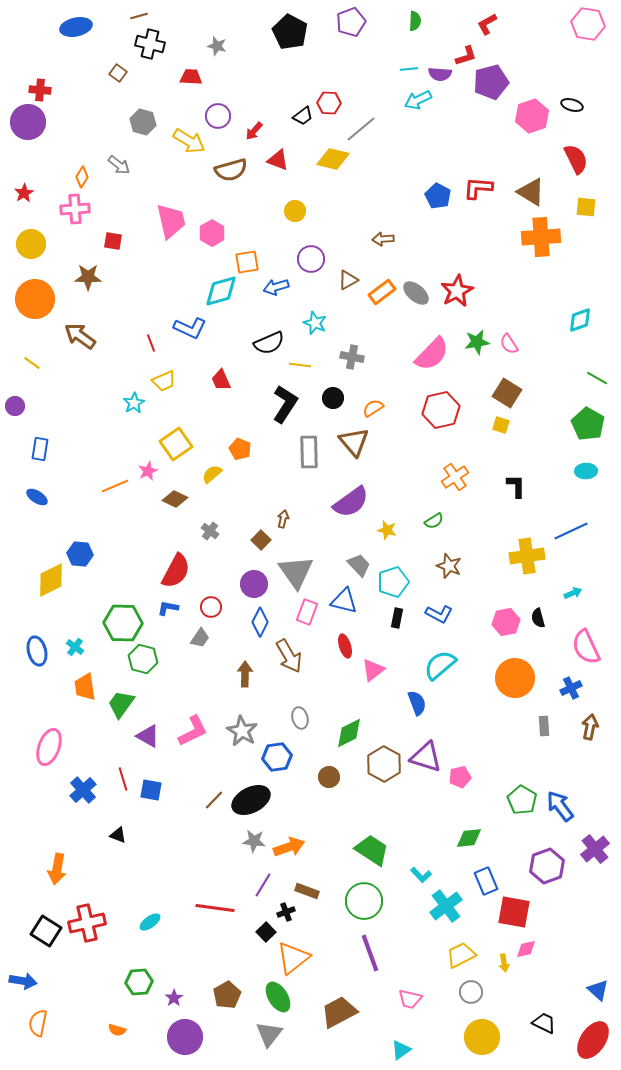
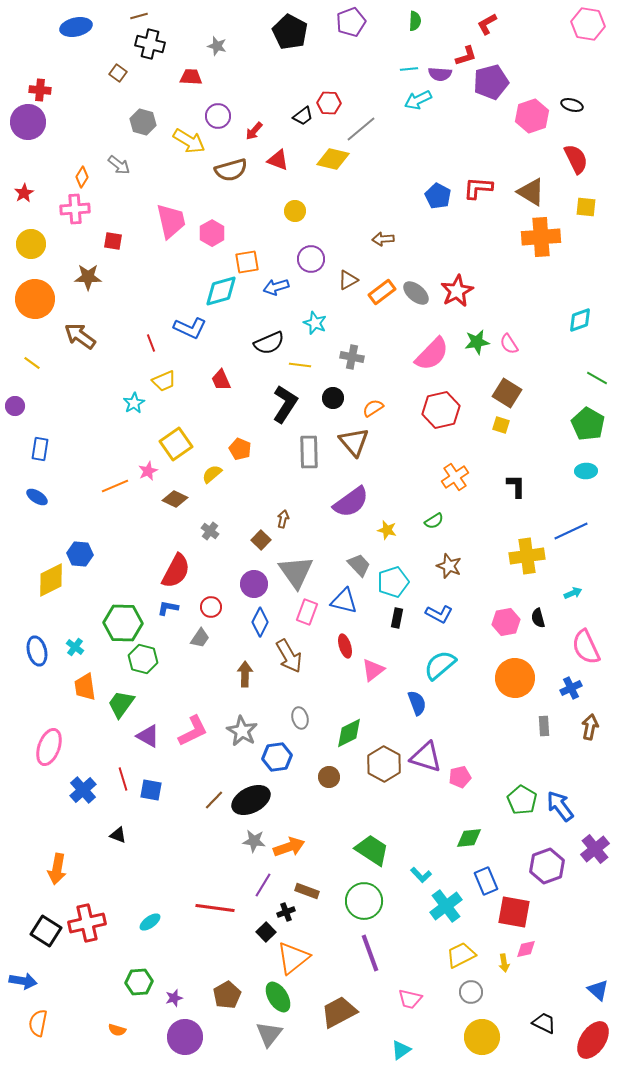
purple star at (174, 998): rotated 18 degrees clockwise
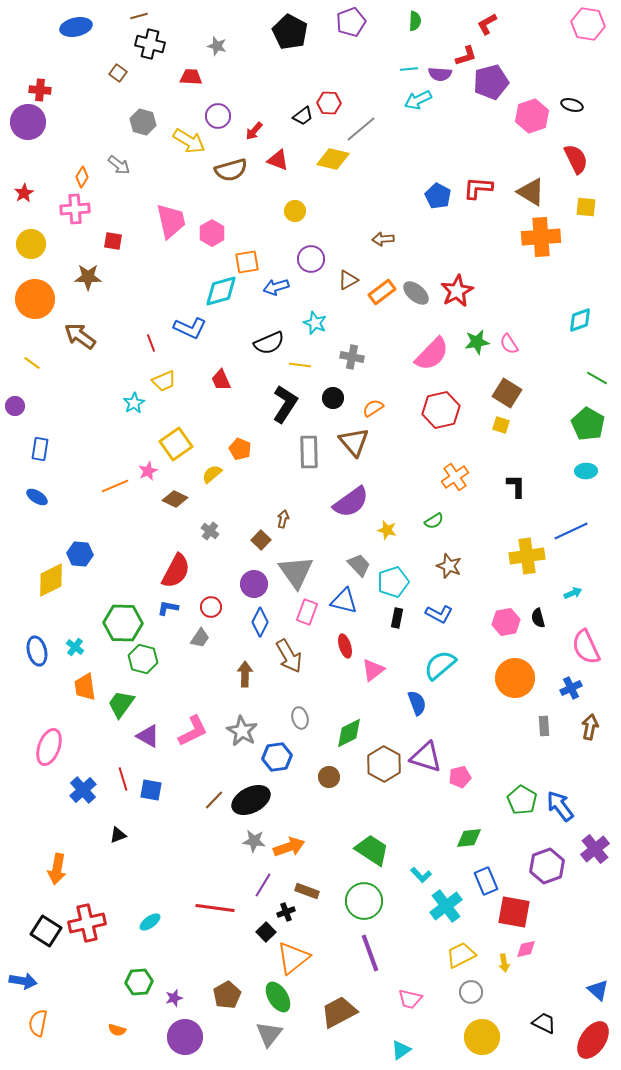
black triangle at (118, 835): rotated 42 degrees counterclockwise
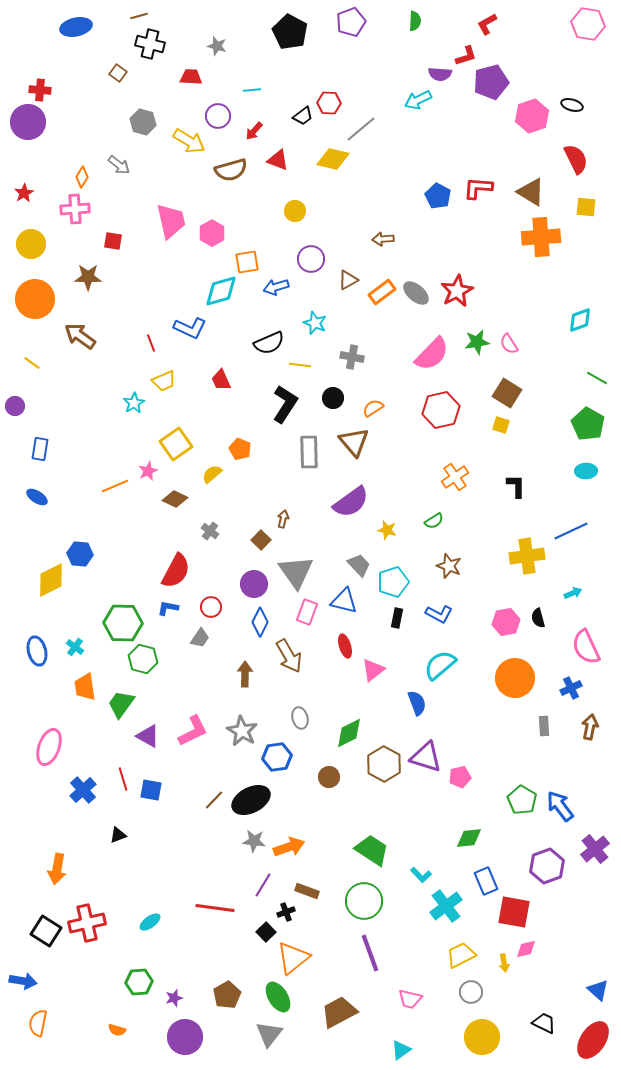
cyan line at (409, 69): moved 157 px left, 21 px down
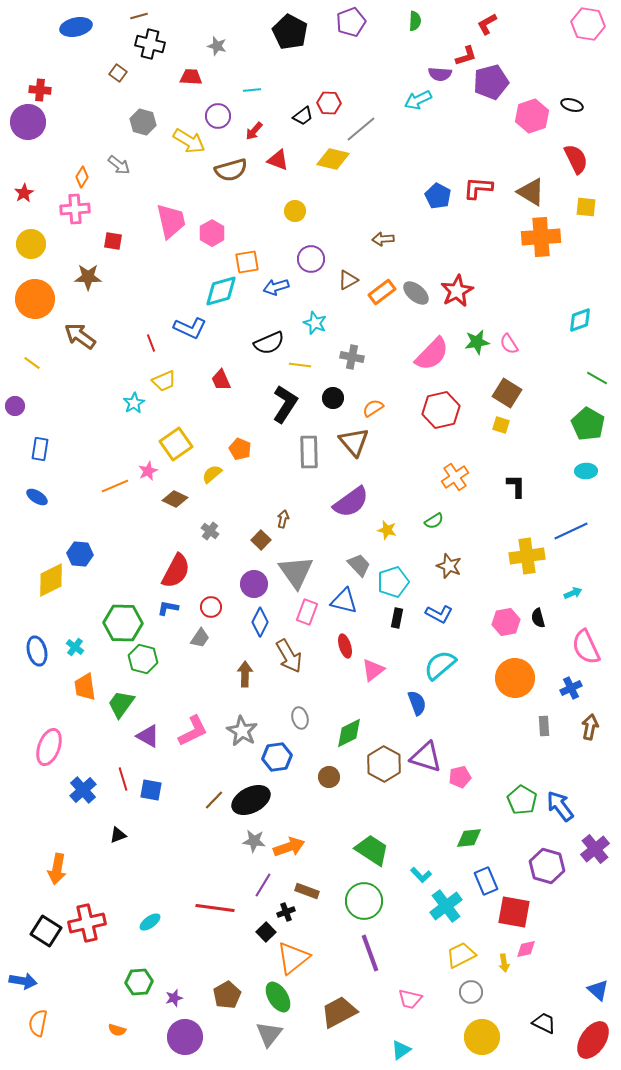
purple hexagon at (547, 866): rotated 24 degrees counterclockwise
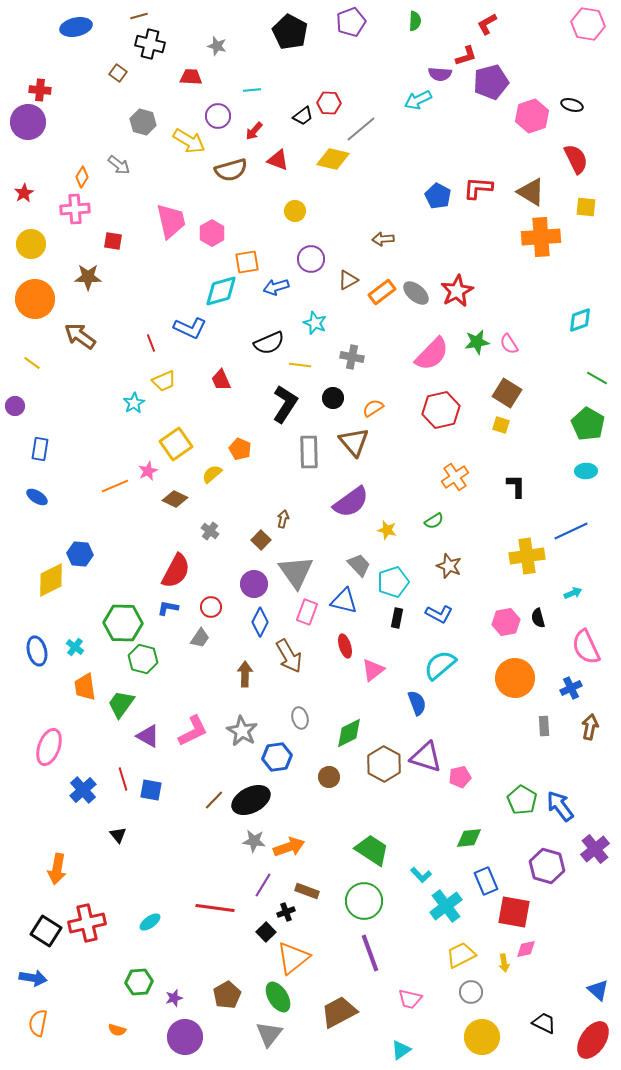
black triangle at (118, 835): rotated 48 degrees counterclockwise
blue arrow at (23, 981): moved 10 px right, 3 px up
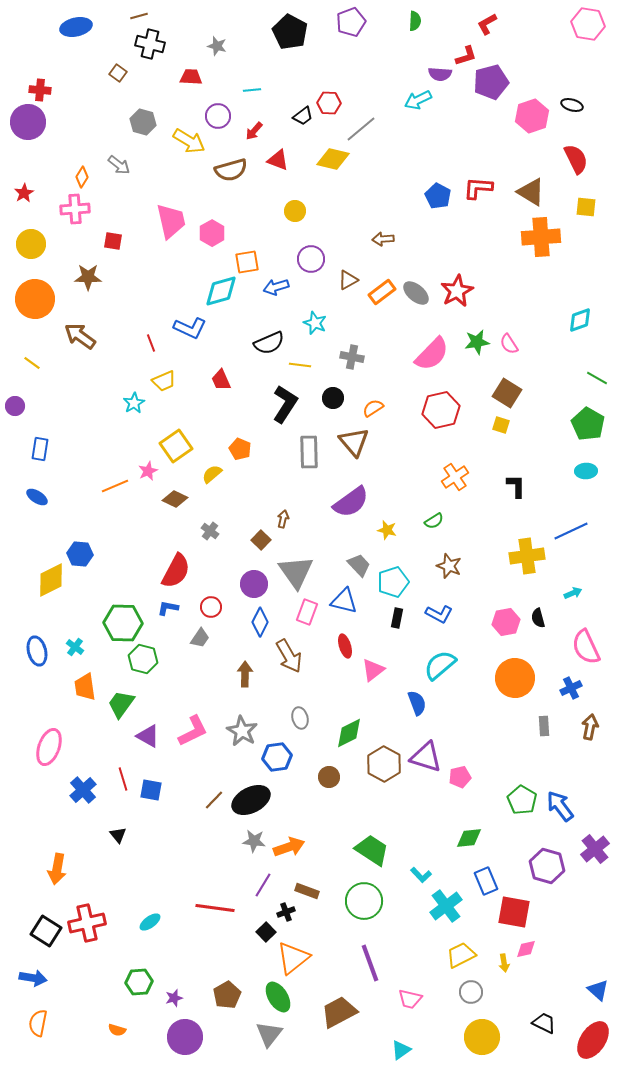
yellow square at (176, 444): moved 2 px down
purple line at (370, 953): moved 10 px down
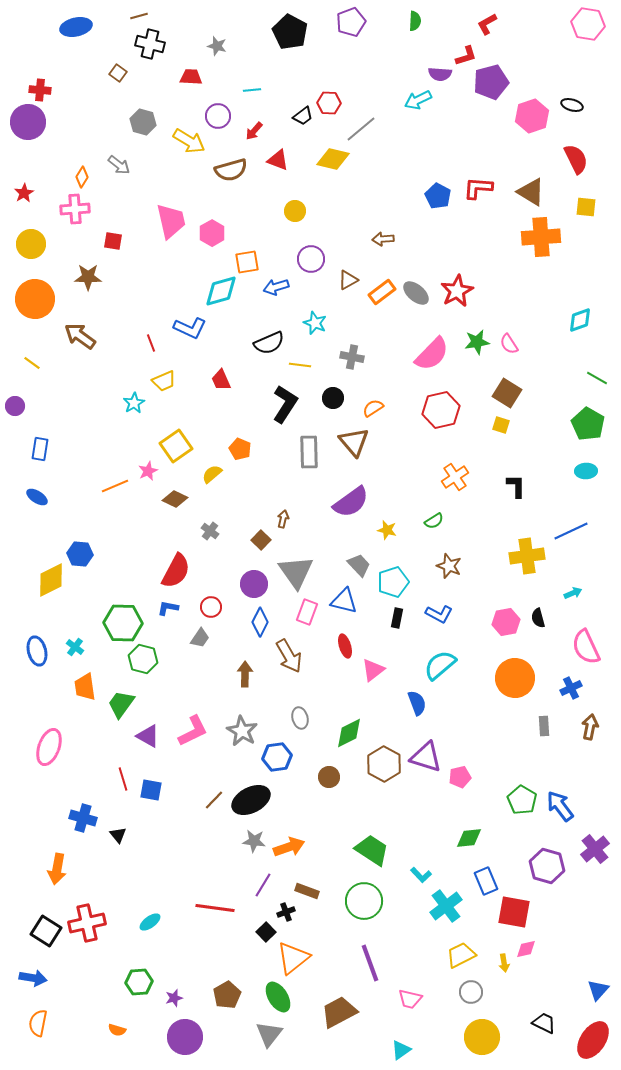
blue cross at (83, 790): moved 28 px down; rotated 32 degrees counterclockwise
blue triangle at (598, 990): rotated 30 degrees clockwise
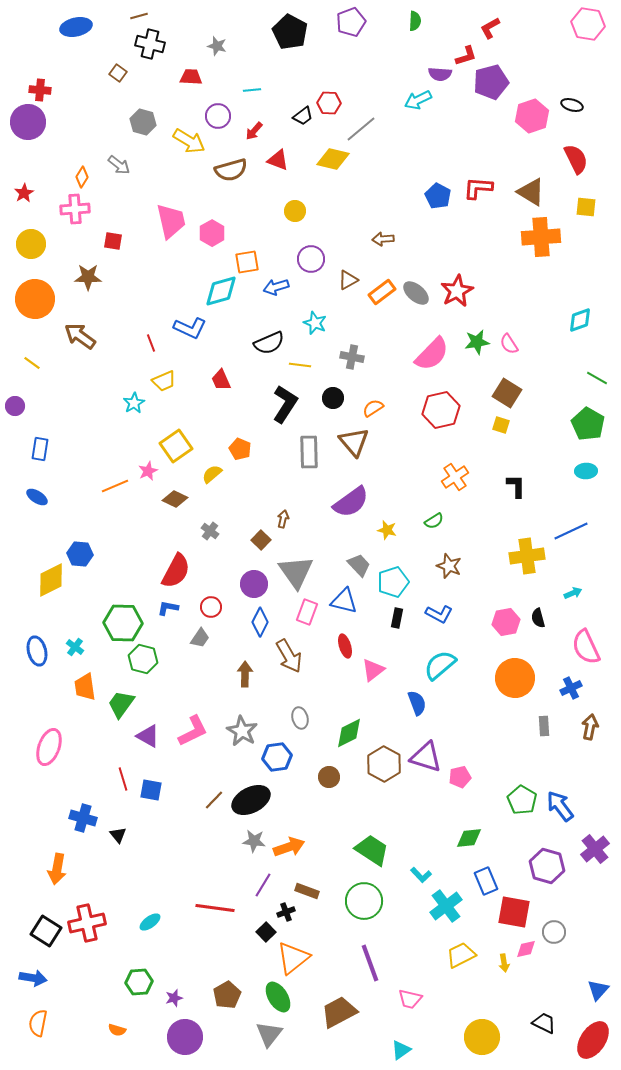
red L-shape at (487, 24): moved 3 px right, 4 px down
gray circle at (471, 992): moved 83 px right, 60 px up
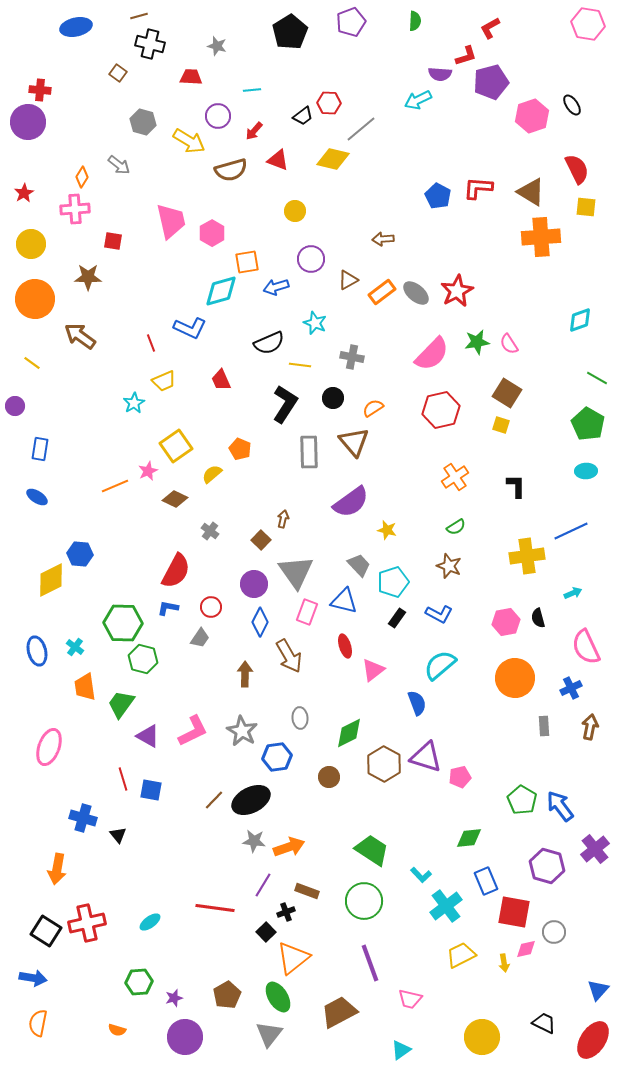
black pentagon at (290, 32): rotated 12 degrees clockwise
black ellipse at (572, 105): rotated 40 degrees clockwise
red semicircle at (576, 159): moved 1 px right, 10 px down
green semicircle at (434, 521): moved 22 px right, 6 px down
black rectangle at (397, 618): rotated 24 degrees clockwise
gray ellipse at (300, 718): rotated 10 degrees clockwise
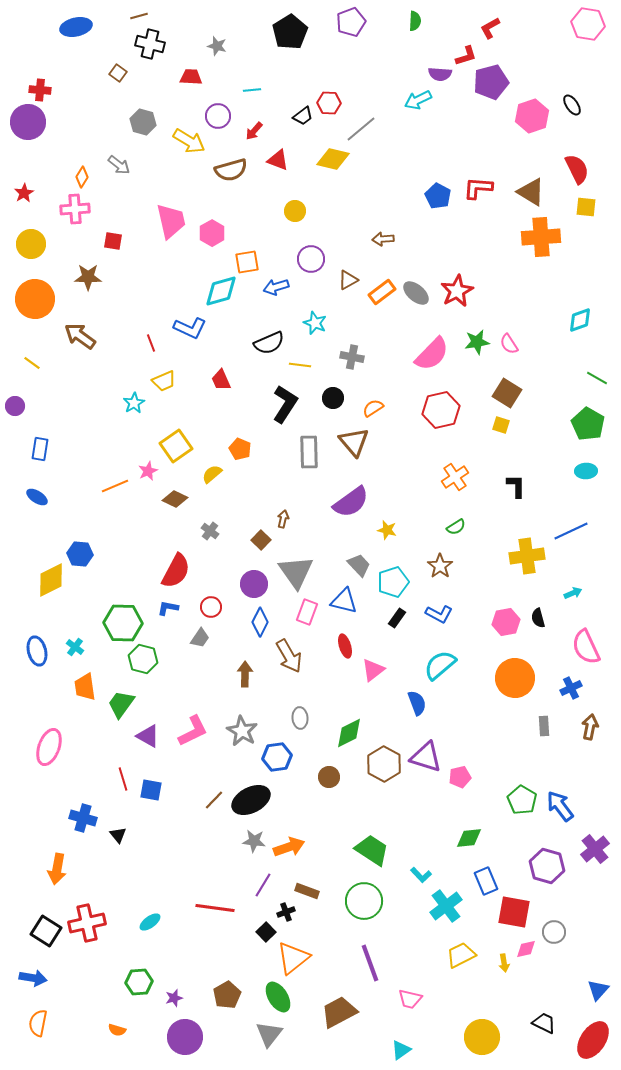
brown star at (449, 566): moved 9 px left; rotated 15 degrees clockwise
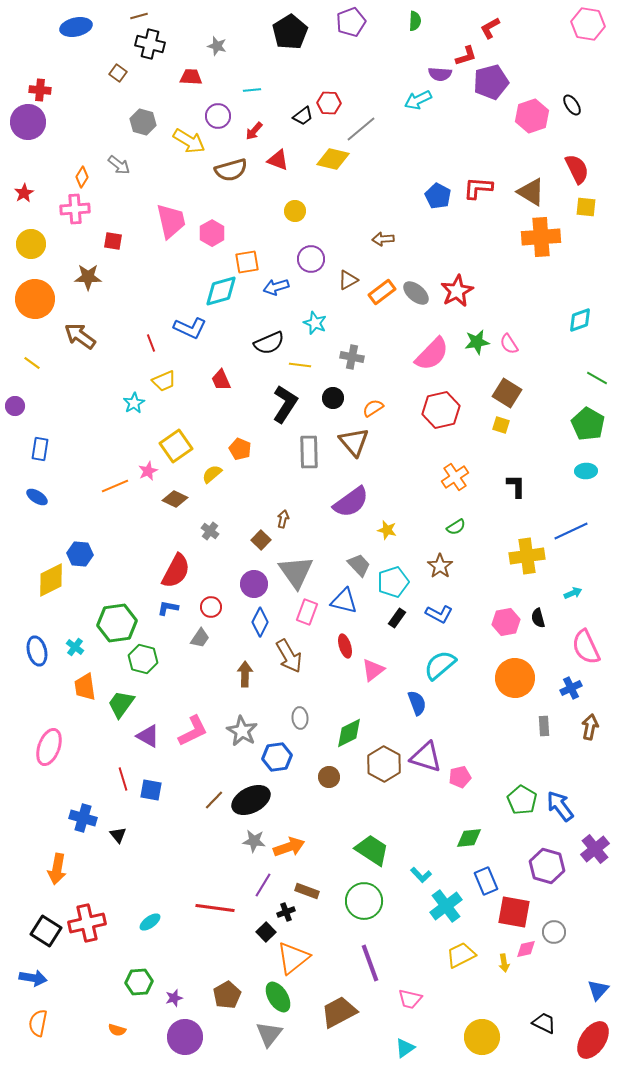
green hexagon at (123, 623): moved 6 px left; rotated 9 degrees counterclockwise
cyan triangle at (401, 1050): moved 4 px right, 2 px up
